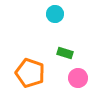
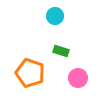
cyan circle: moved 2 px down
green rectangle: moved 4 px left, 2 px up
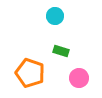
pink circle: moved 1 px right
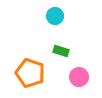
pink circle: moved 1 px up
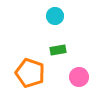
green rectangle: moved 3 px left, 1 px up; rotated 28 degrees counterclockwise
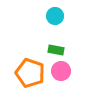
green rectangle: moved 2 px left; rotated 21 degrees clockwise
pink circle: moved 18 px left, 6 px up
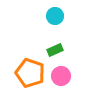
green rectangle: moved 1 px left; rotated 35 degrees counterclockwise
pink circle: moved 5 px down
